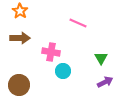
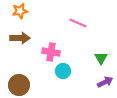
orange star: rotated 28 degrees clockwise
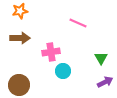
pink cross: rotated 18 degrees counterclockwise
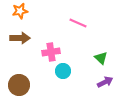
green triangle: rotated 16 degrees counterclockwise
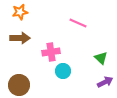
orange star: moved 1 px down
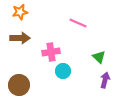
green triangle: moved 2 px left, 1 px up
purple arrow: moved 2 px up; rotated 49 degrees counterclockwise
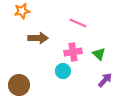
orange star: moved 2 px right, 1 px up
brown arrow: moved 18 px right
pink cross: moved 22 px right
green triangle: moved 3 px up
purple arrow: rotated 28 degrees clockwise
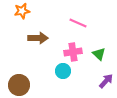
purple arrow: moved 1 px right, 1 px down
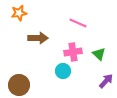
orange star: moved 3 px left, 2 px down
